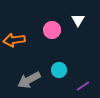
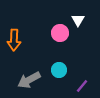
pink circle: moved 8 px right, 3 px down
orange arrow: rotated 80 degrees counterclockwise
purple line: moved 1 px left; rotated 16 degrees counterclockwise
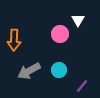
pink circle: moved 1 px down
gray arrow: moved 9 px up
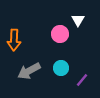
cyan circle: moved 2 px right, 2 px up
purple line: moved 6 px up
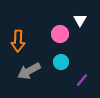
white triangle: moved 2 px right
orange arrow: moved 4 px right, 1 px down
cyan circle: moved 6 px up
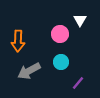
purple line: moved 4 px left, 3 px down
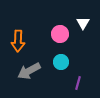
white triangle: moved 3 px right, 3 px down
purple line: rotated 24 degrees counterclockwise
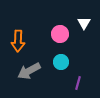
white triangle: moved 1 px right
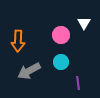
pink circle: moved 1 px right, 1 px down
purple line: rotated 24 degrees counterclockwise
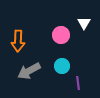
cyan circle: moved 1 px right, 4 px down
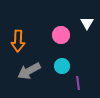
white triangle: moved 3 px right
